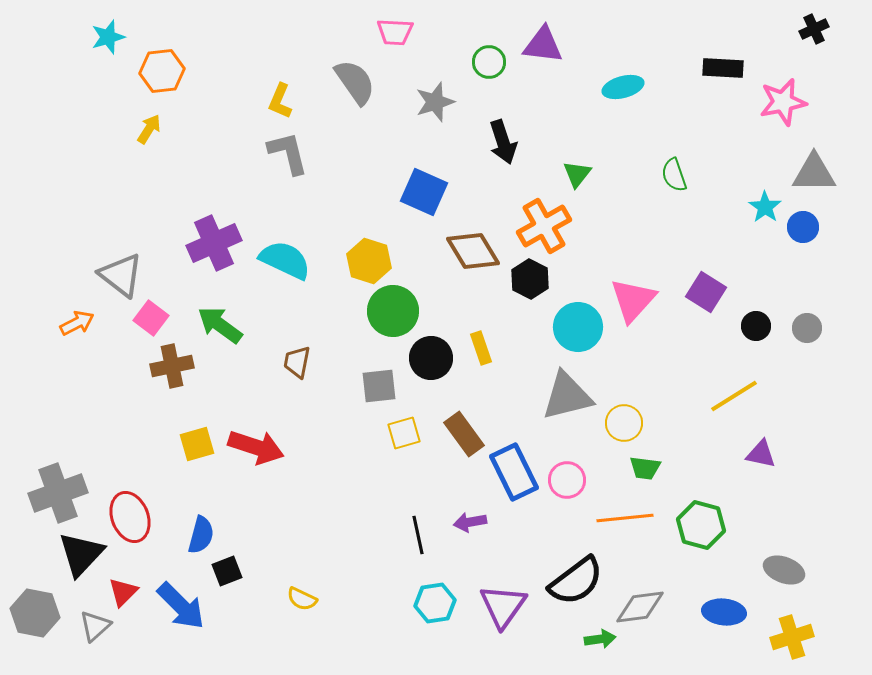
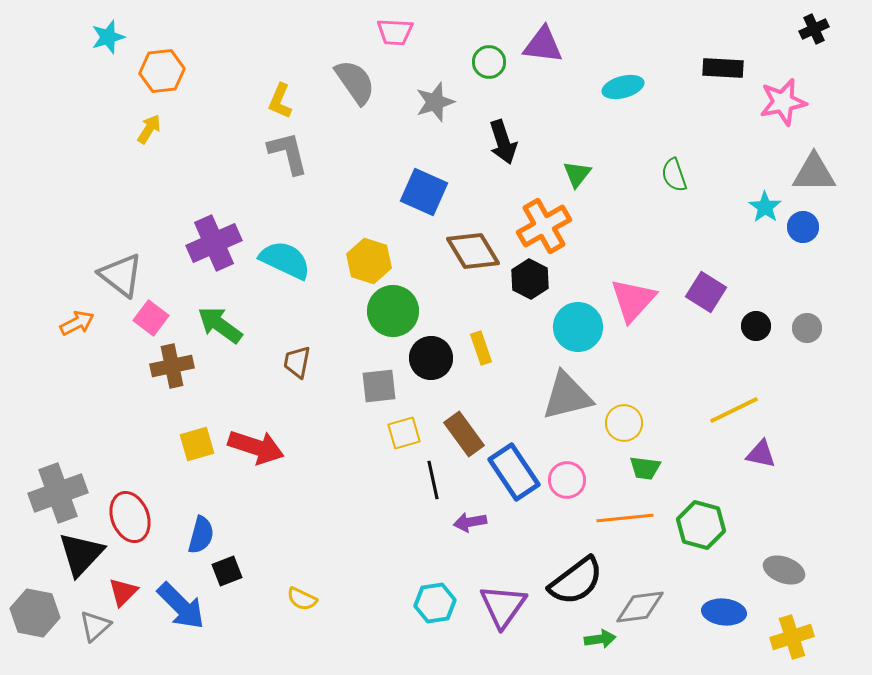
yellow line at (734, 396): moved 14 px down; rotated 6 degrees clockwise
blue rectangle at (514, 472): rotated 8 degrees counterclockwise
black line at (418, 535): moved 15 px right, 55 px up
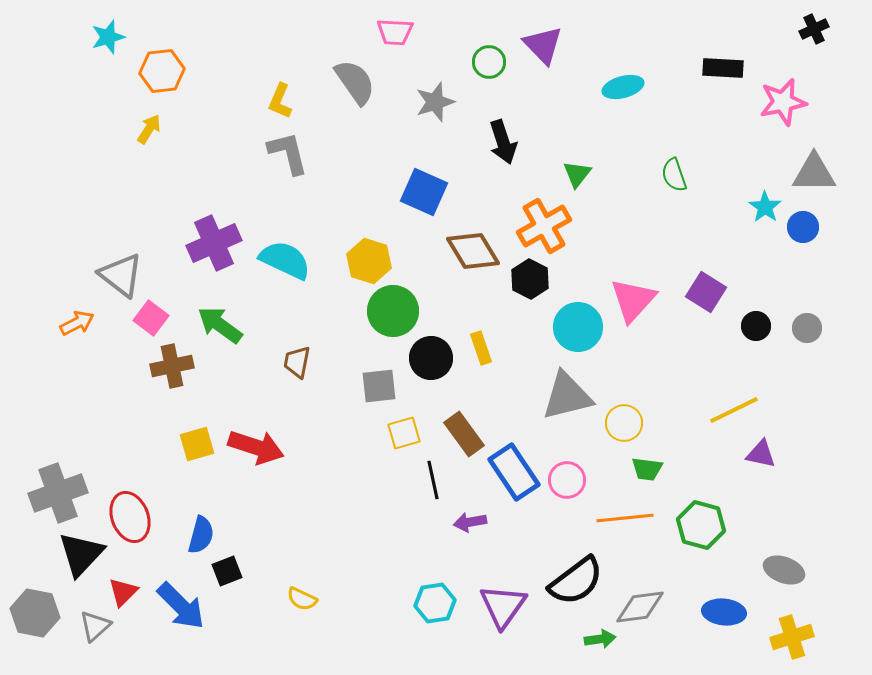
purple triangle at (543, 45): rotated 39 degrees clockwise
green trapezoid at (645, 468): moved 2 px right, 1 px down
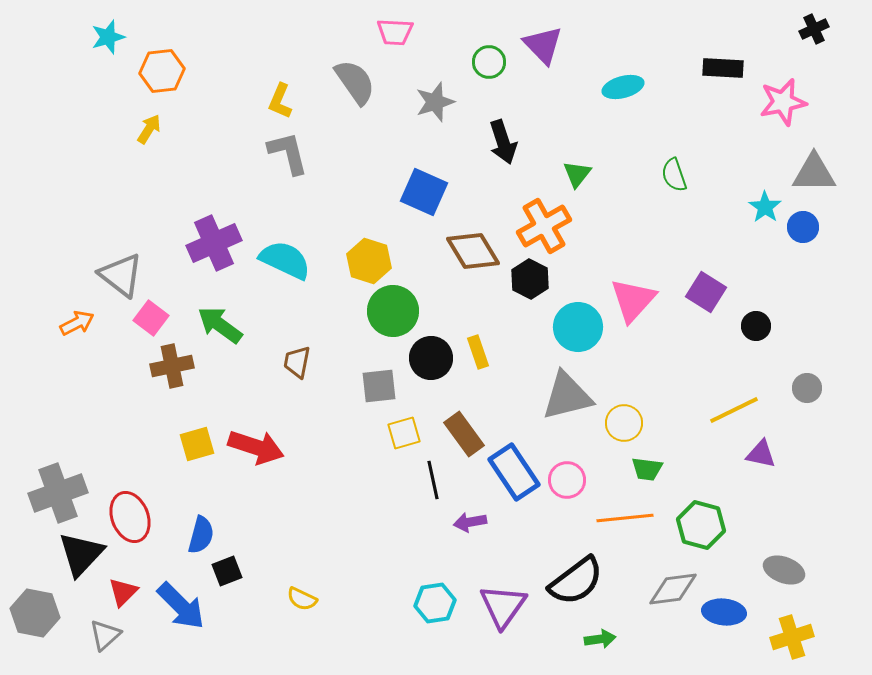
gray circle at (807, 328): moved 60 px down
yellow rectangle at (481, 348): moved 3 px left, 4 px down
gray diamond at (640, 607): moved 33 px right, 18 px up
gray triangle at (95, 626): moved 10 px right, 9 px down
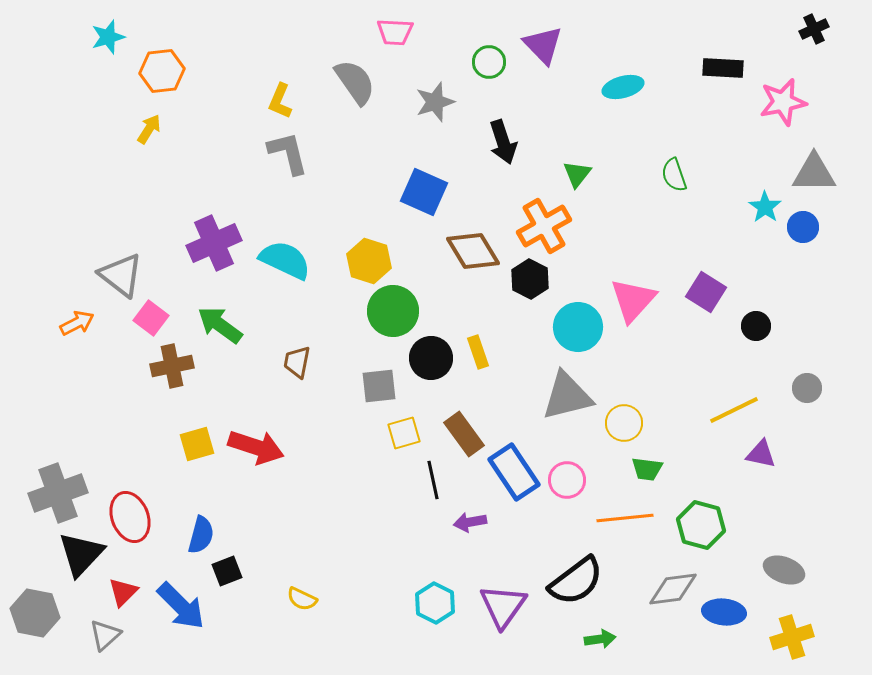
cyan hexagon at (435, 603): rotated 24 degrees counterclockwise
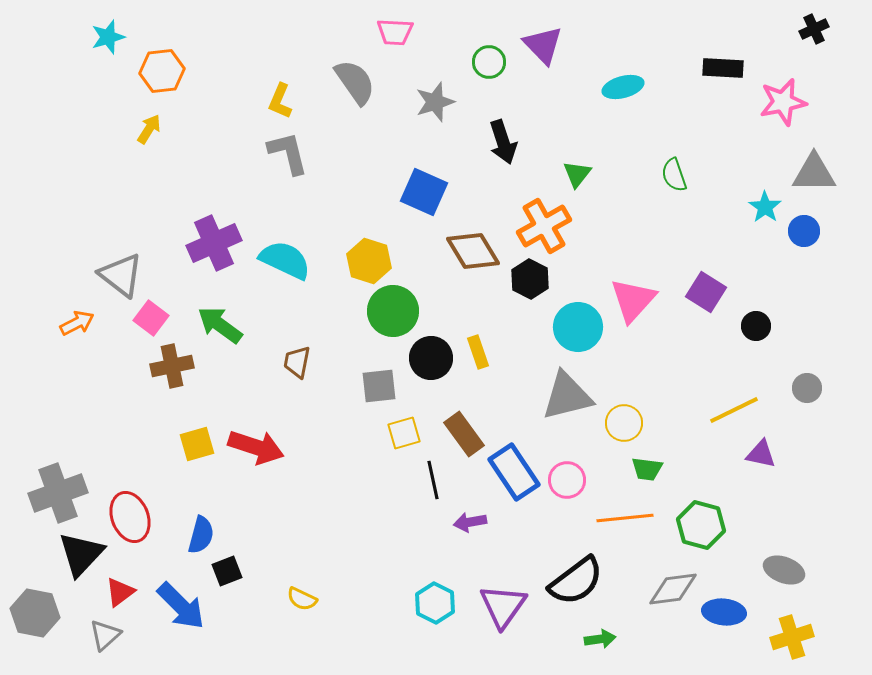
blue circle at (803, 227): moved 1 px right, 4 px down
red triangle at (123, 592): moved 3 px left; rotated 8 degrees clockwise
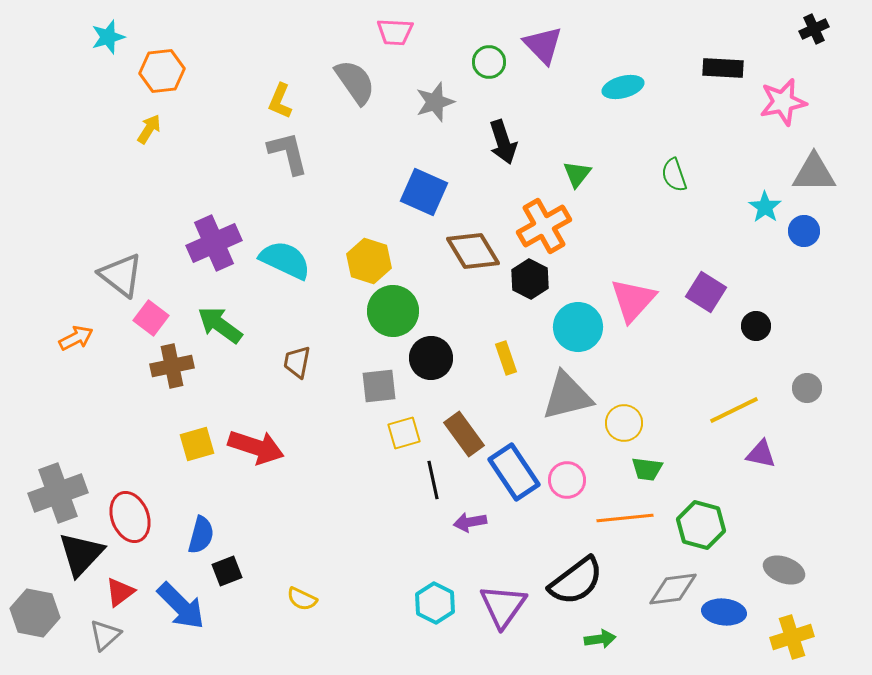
orange arrow at (77, 323): moved 1 px left, 15 px down
yellow rectangle at (478, 352): moved 28 px right, 6 px down
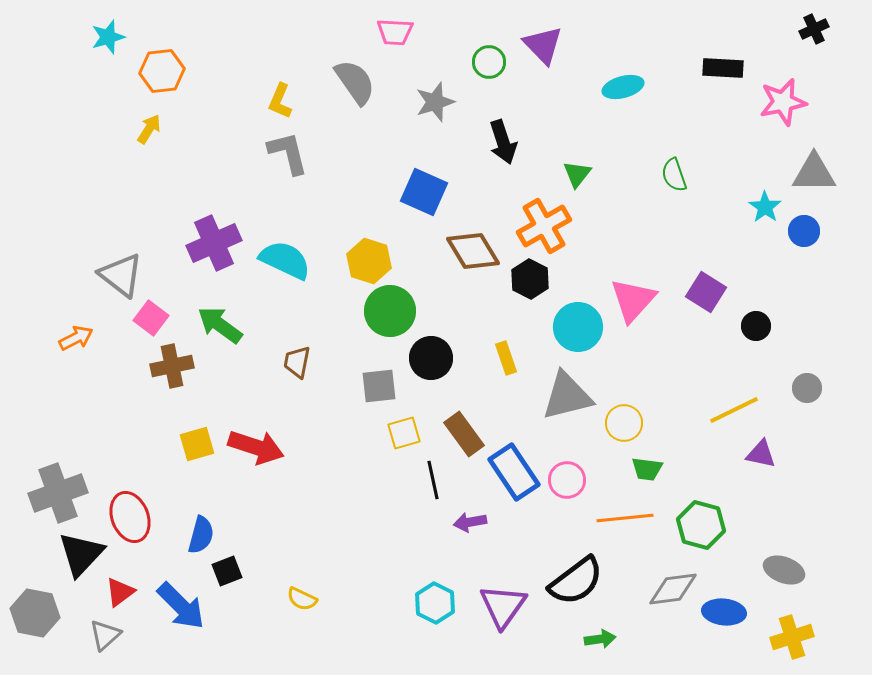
green circle at (393, 311): moved 3 px left
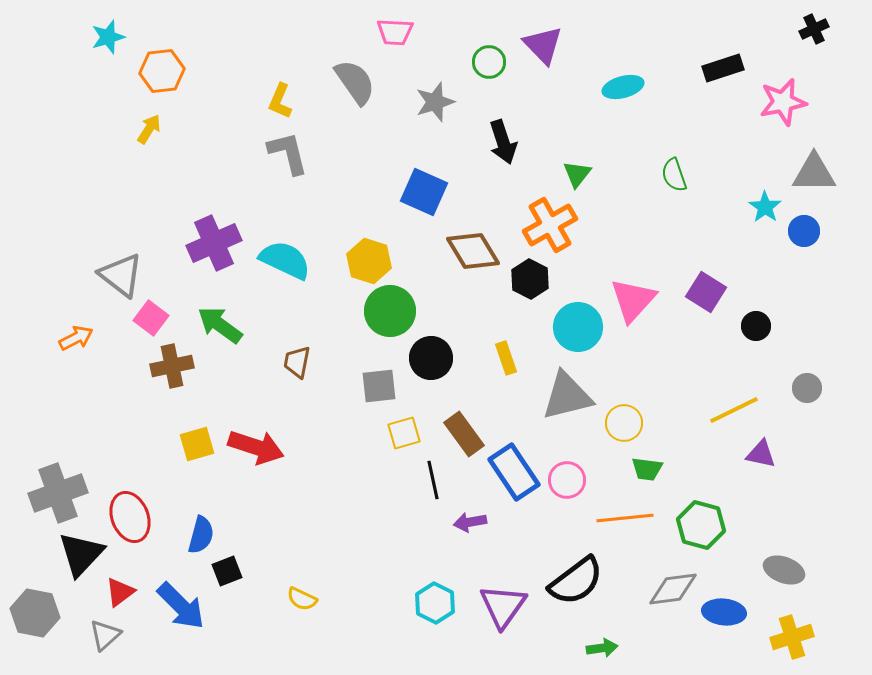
black rectangle at (723, 68): rotated 21 degrees counterclockwise
orange cross at (544, 226): moved 6 px right, 1 px up
green arrow at (600, 639): moved 2 px right, 9 px down
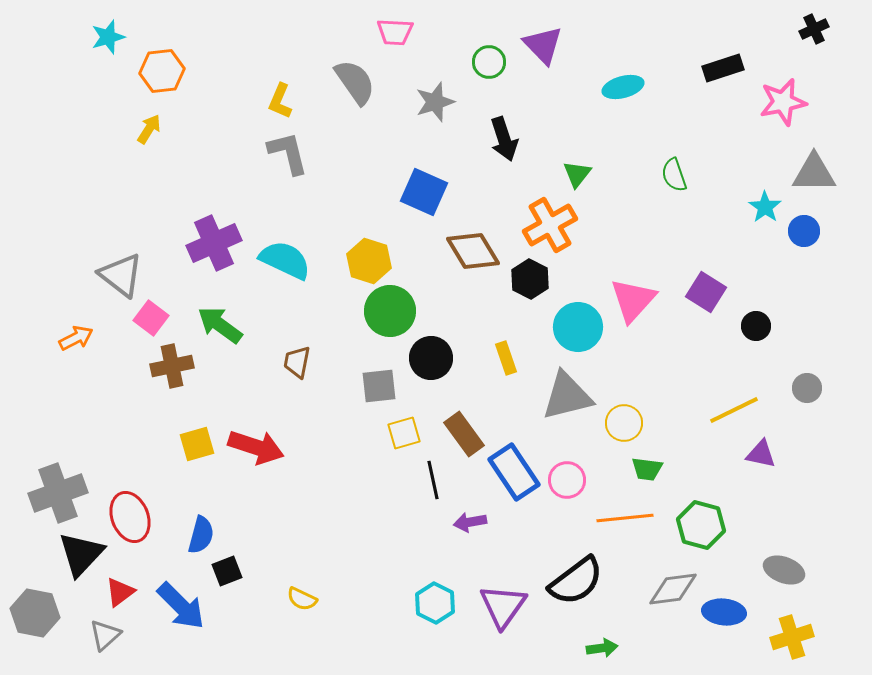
black arrow at (503, 142): moved 1 px right, 3 px up
